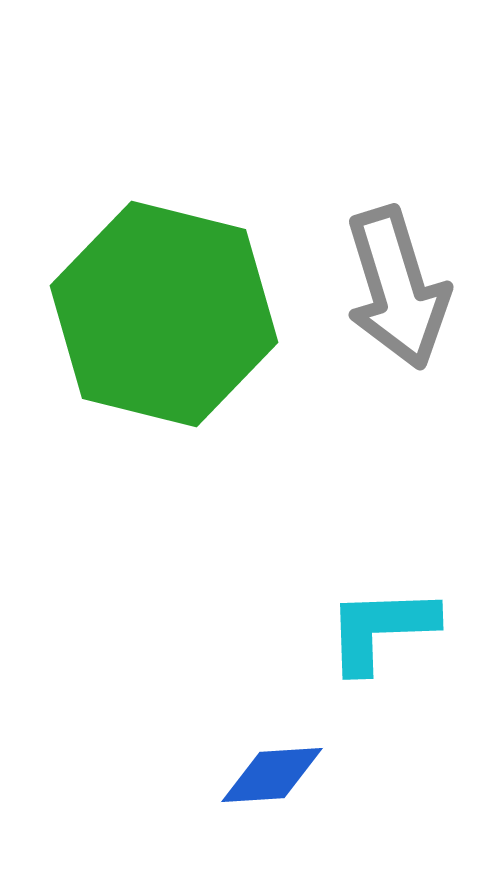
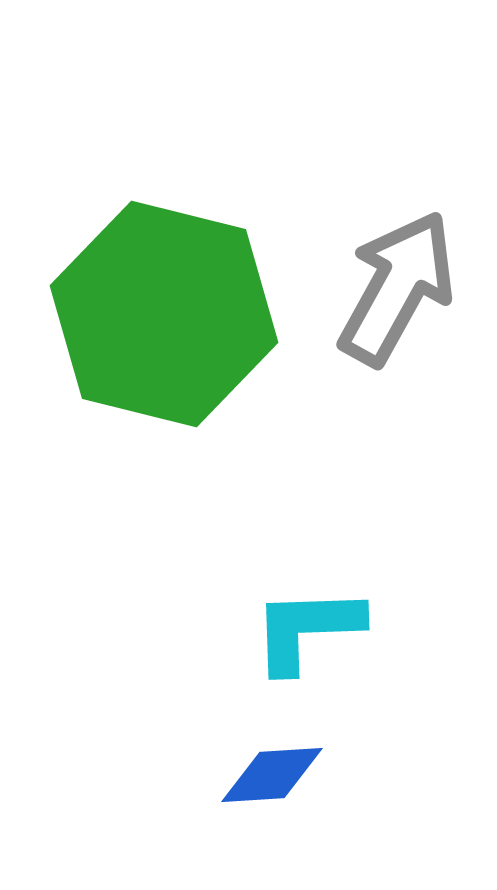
gray arrow: rotated 134 degrees counterclockwise
cyan L-shape: moved 74 px left
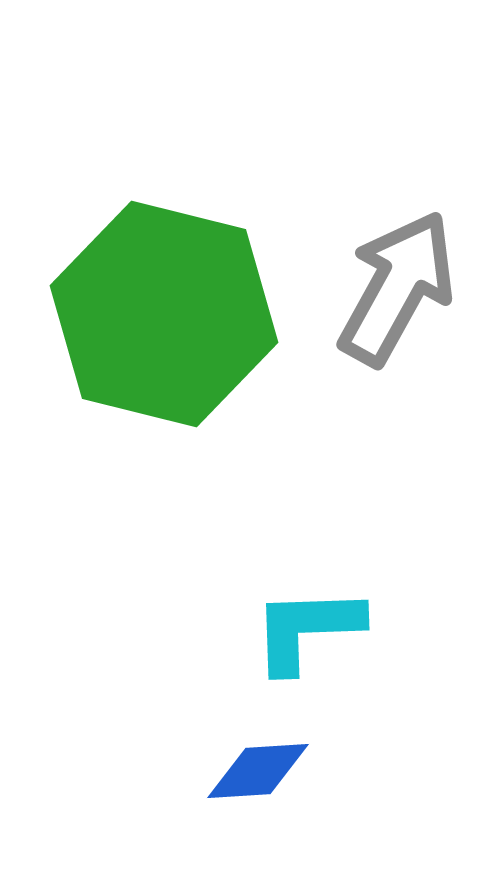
blue diamond: moved 14 px left, 4 px up
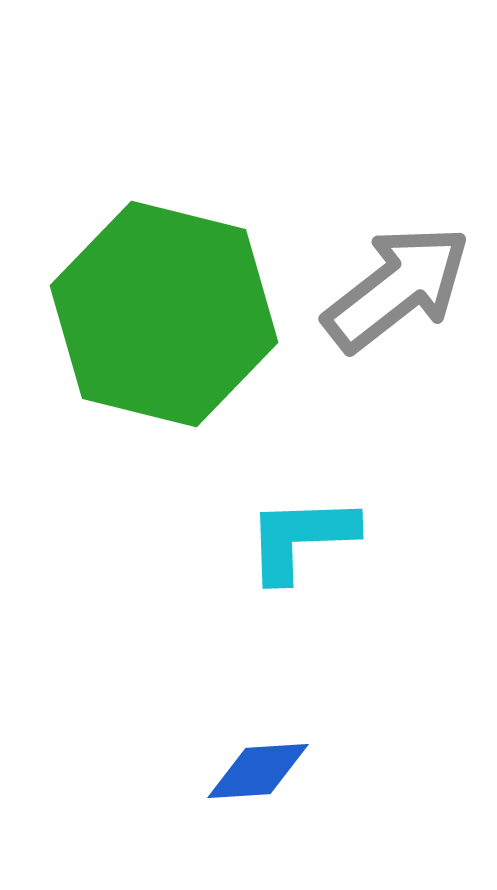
gray arrow: rotated 23 degrees clockwise
cyan L-shape: moved 6 px left, 91 px up
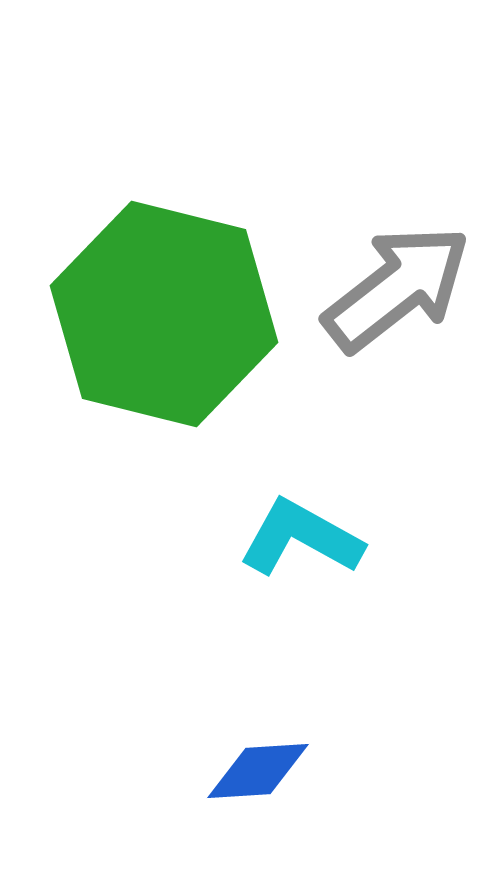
cyan L-shape: rotated 31 degrees clockwise
